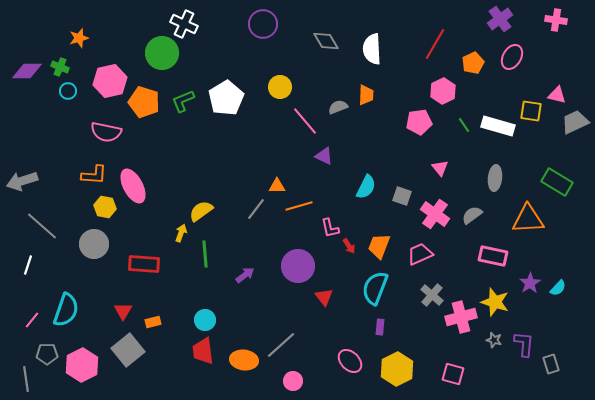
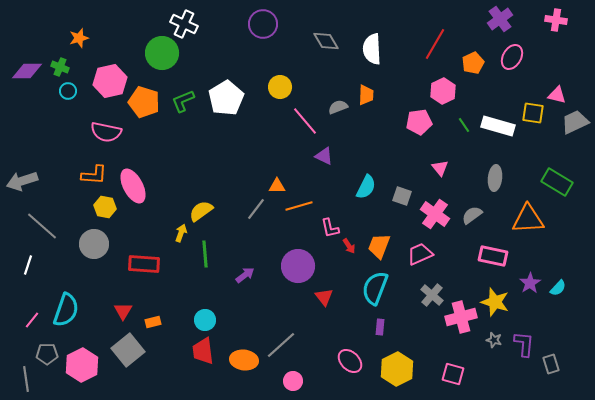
yellow square at (531, 111): moved 2 px right, 2 px down
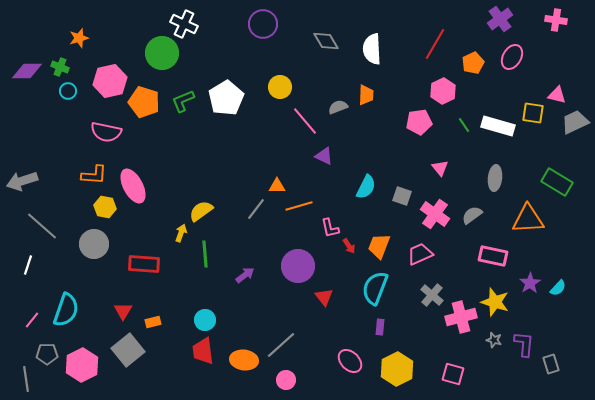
pink circle at (293, 381): moved 7 px left, 1 px up
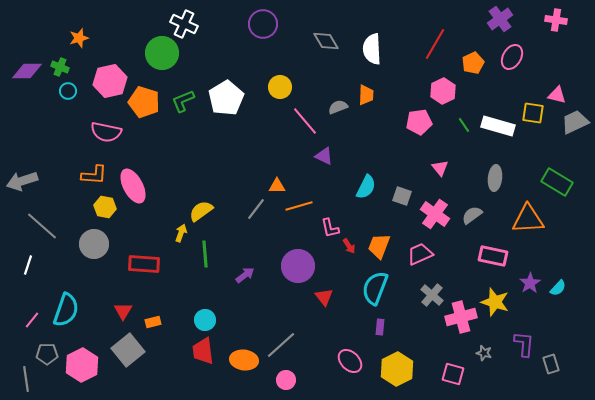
gray star at (494, 340): moved 10 px left, 13 px down
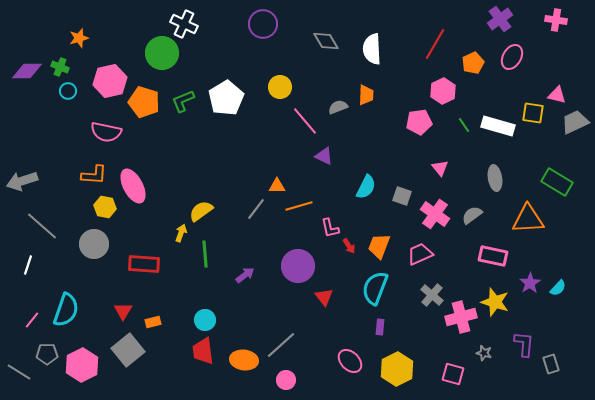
gray ellipse at (495, 178): rotated 15 degrees counterclockwise
gray line at (26, 379): moved 7 px left, 7 px up; rotated 50 degrees counterclockwise
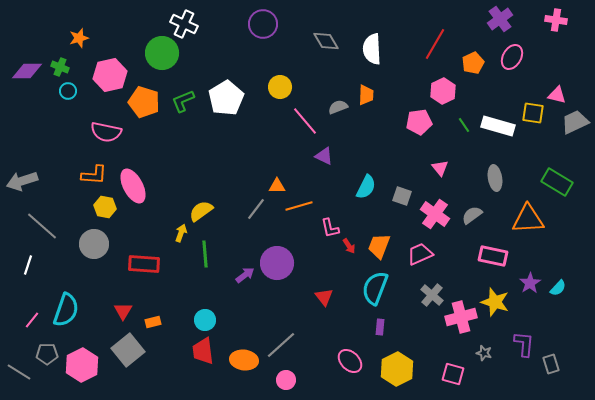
pink hexagon at (110, 81): moved 6 px up
purple circle at (298, 266): moved 21 px left, 3 px up
